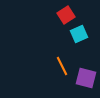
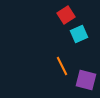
purple square: moved 2 px down
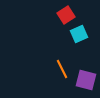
orange line: moved 3 px down
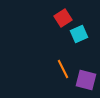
red square: moved 3 px left, 3 px down
orange line: moved 1 px right
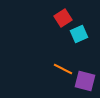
orange line: rotated 36 degrees counterclockwise
purple square: moved 1 px left, 1 px down
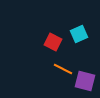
red square: moved 10 px left, 24 px down; rotated 30 degrees counterclockwise
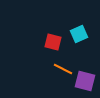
red square: rotated 12 degrees counterclockwise
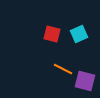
red square: moved 1 px left, 8 px up
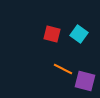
cyan square: rotated 30 degrees counterclockwise
